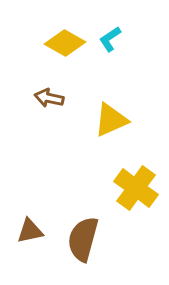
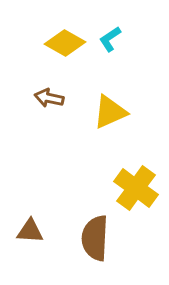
yellow triangle: moved 1 px left, 8 px up
brown triangle: rotated 16 degrees clockwise
brown semicircle: moved 12 px right, 1 px up; rotated 12 degrees counterclockwise
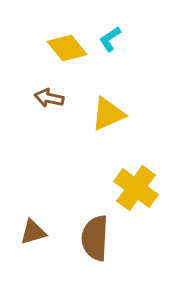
yellow diamond: moved 2 px right, 5 px down; rotated 21 degrees clockwise
yellow triangle: moved 2 px left, 2 px down
brown triangle: moved 3 px right, 1 px down; rotated 20 degrees counterclockwise
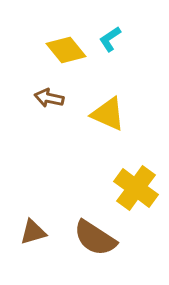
yellow diamond: moved 1 px left, 2 px down
yellow triangle: rotated 48 degrees clockwise
brown semicircle: rotated 60 degrees counterclockwise
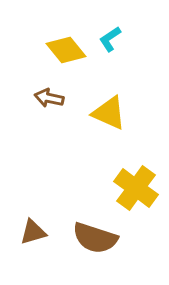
yellow triangle: moved 1 px right, 1 px up
brown semicircle: rotated 15 degrees counterclockwise
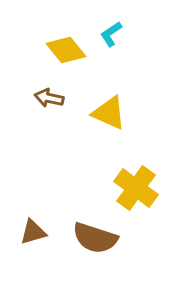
cyan L-shape: moved 1 px right, 5 px up
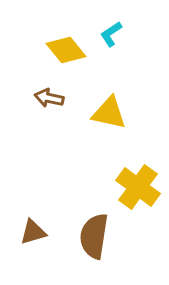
yellow triangle: rotated 12 degrees counterclockwise
yellow cross: moved 2 px right, 1 px up
brown semicircle: moved 1 px left, 2 px up; rotated 81 degrees clockwise
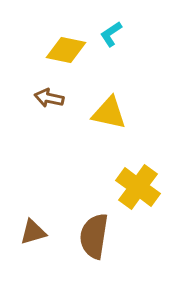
yellow diamond: rotated 39 degrees counterclockwise
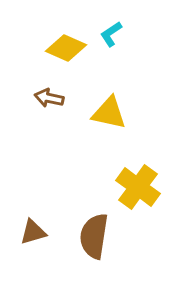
yellow diamond: moved 2 px up; rotated 12 degrees clockwise
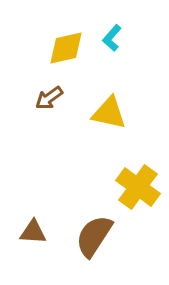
cyan L-shape: moved 1 px right, 4 px down; rotated 16 degrees counterclockwise
yellow diamond: rotated 36 degrees counterclockwise
brown arrow: rotated 48 degrees counterclockwise
brown triangle: rotated 20 degrees clockwise
brown semicircle: rotated 24 degrees clockwise
